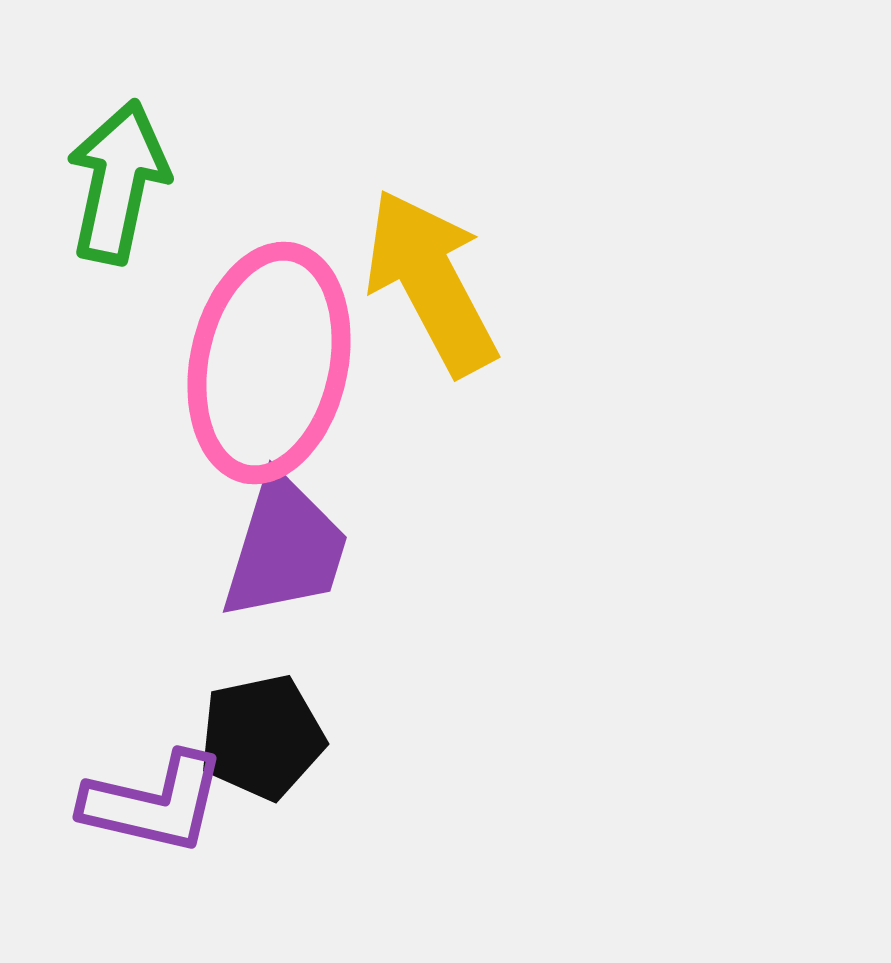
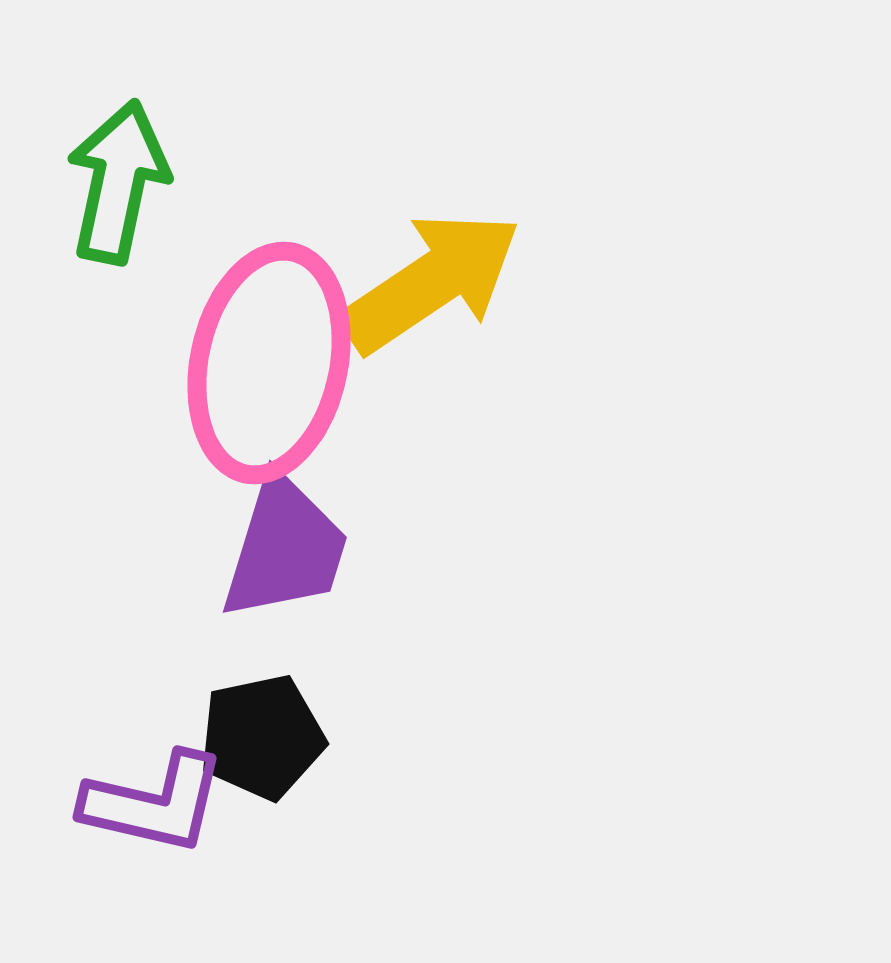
yellow arrow: rotated 84 degrees clockwise
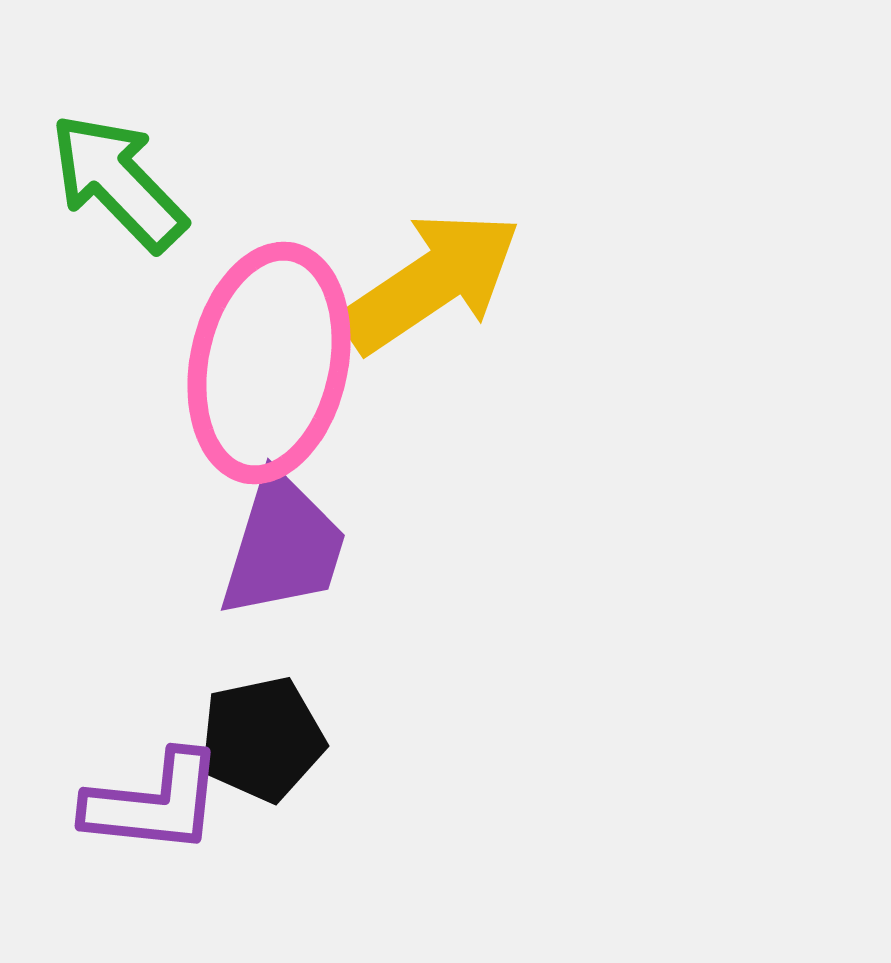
green arrow: rotated 56 degrees counterclockwise
purple trapezoid: moved 2 px left, 2 px up
black pentagon: moved 2 px down
purple L-shape: rotated 7 degrees counterclockwise
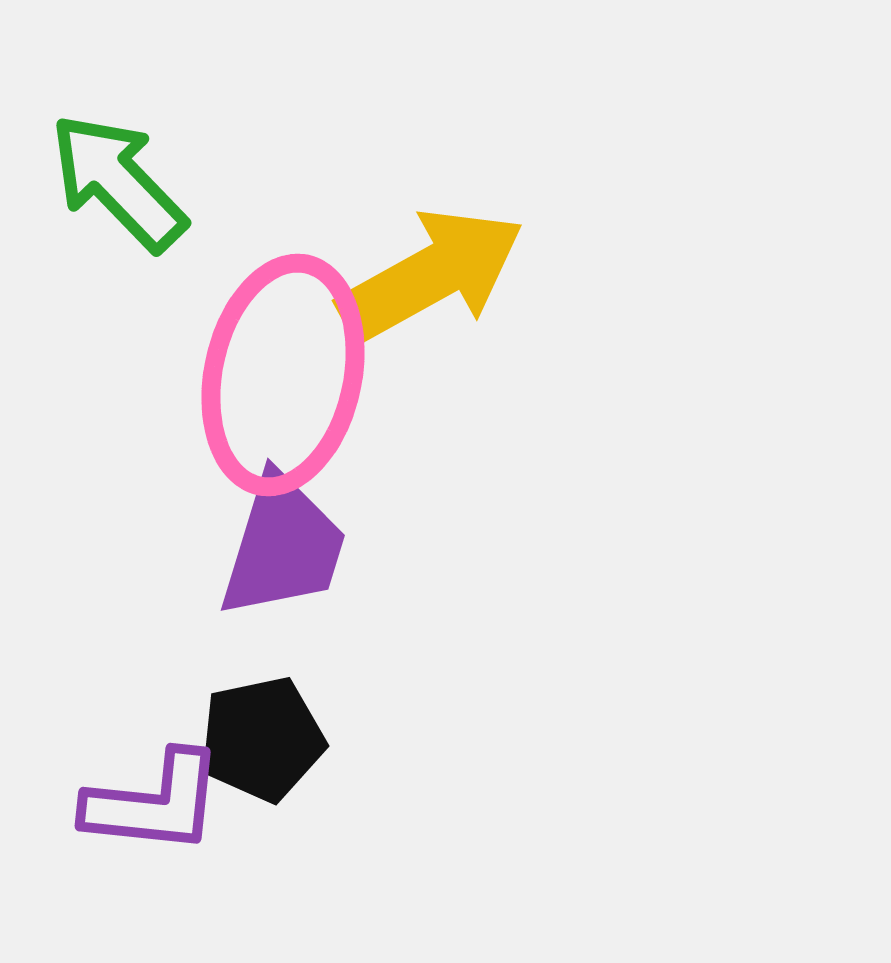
yellow arrow: moved 7 px up; rotated 5 degrees clockwise
pink ellipse: moved 14 px right, 12 px down
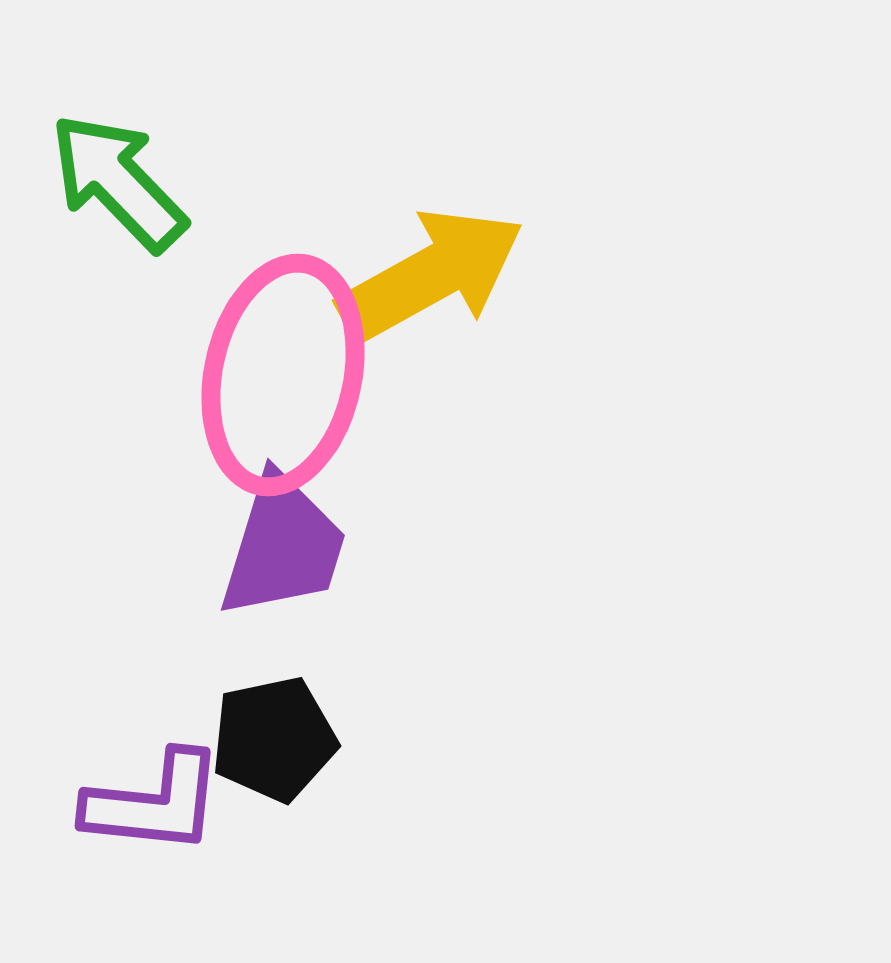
black pentagon: moved 12 px right
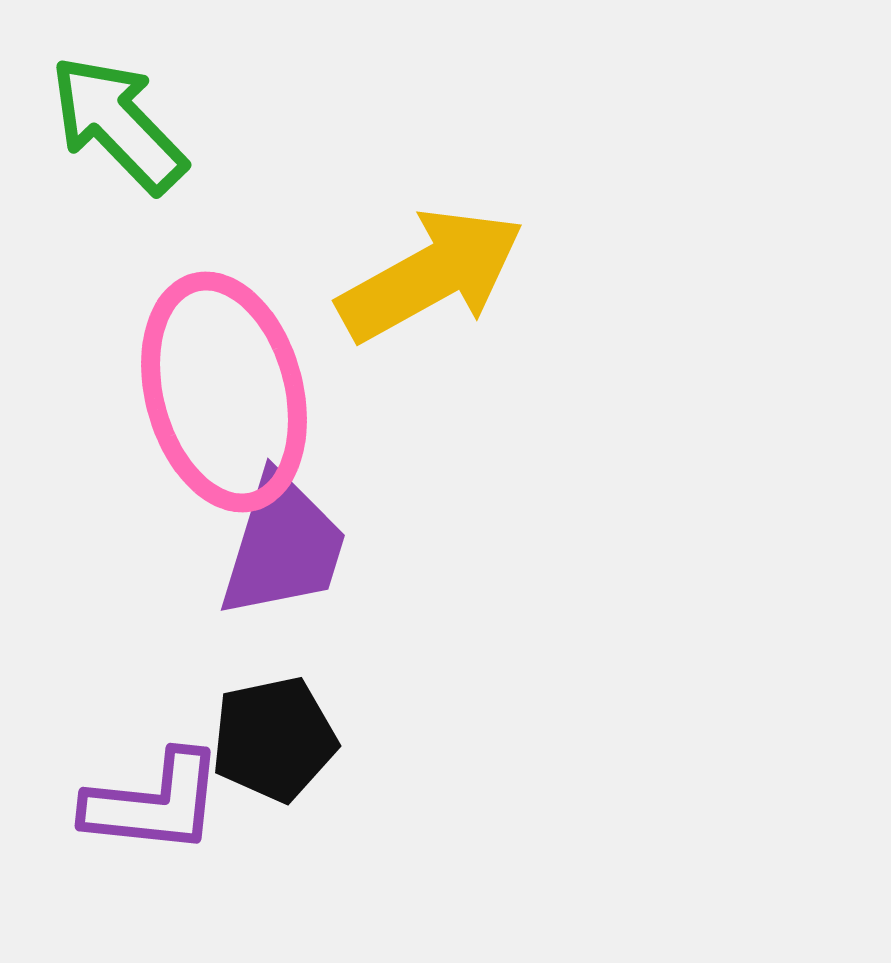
green arrow: moved 58 px up
pink ellipse: moved 59 px left, 17 px down; rotated 27 degrees counterclockwise
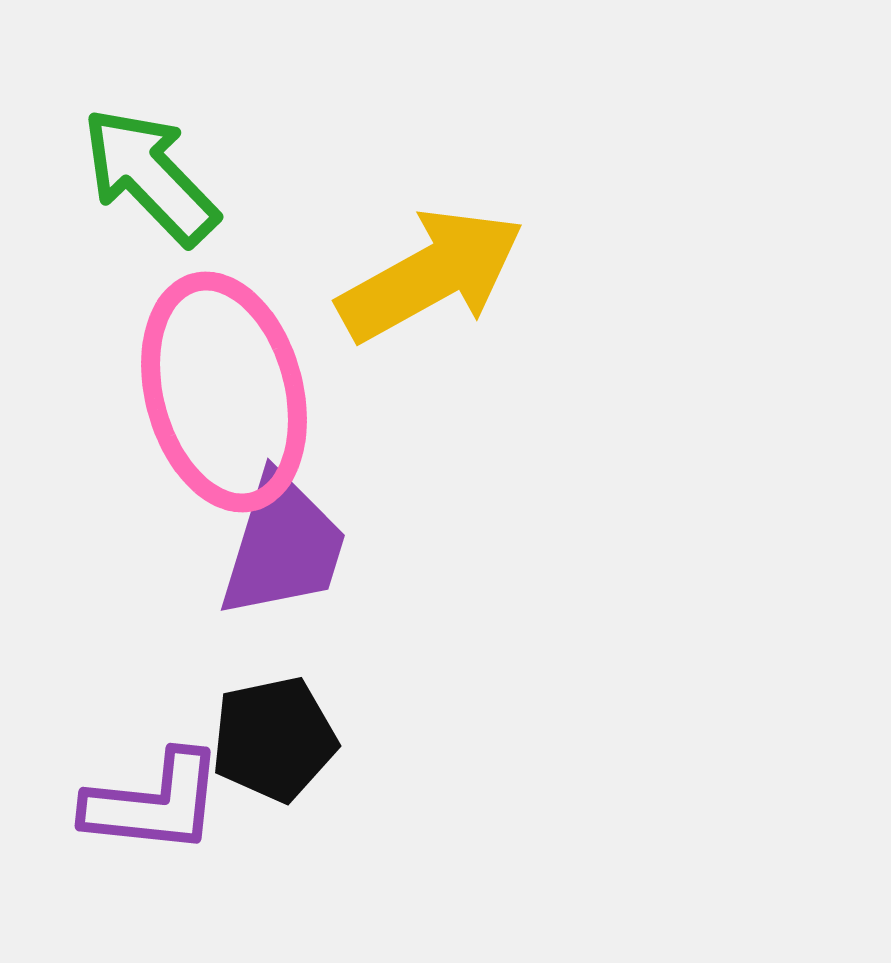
green arrow: moved 32 px right, 52 px down
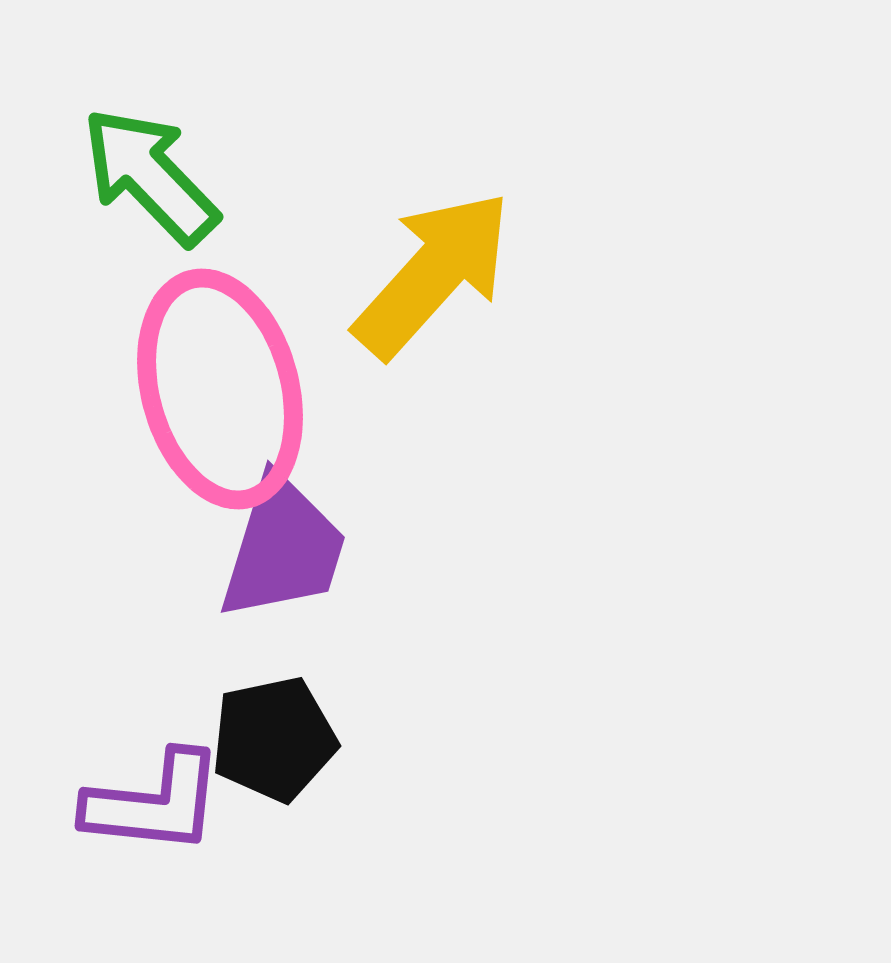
yellow arrow: moved 2 px right, 1 px up; rotated 19 degrees counterclockwise
pink ellipse: moved 4 px left, 3 px up
purple trapezoid: moved 2 px down
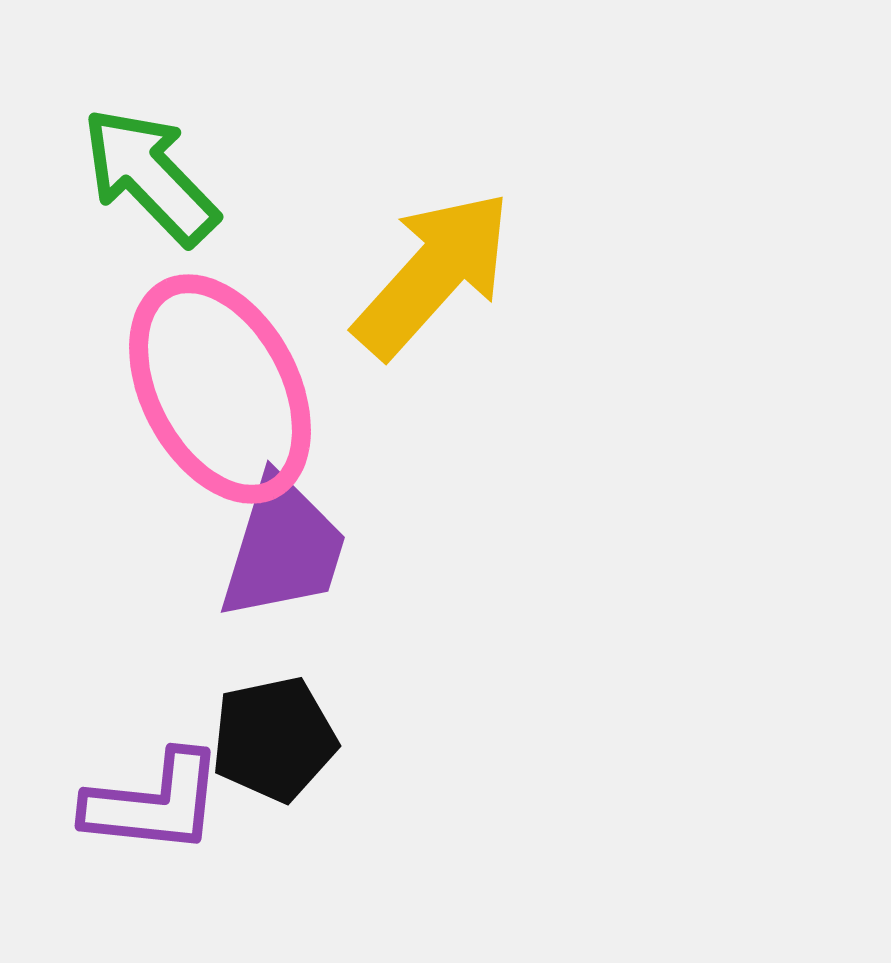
pink ellipse: rotated 13 degrees counterclockwise
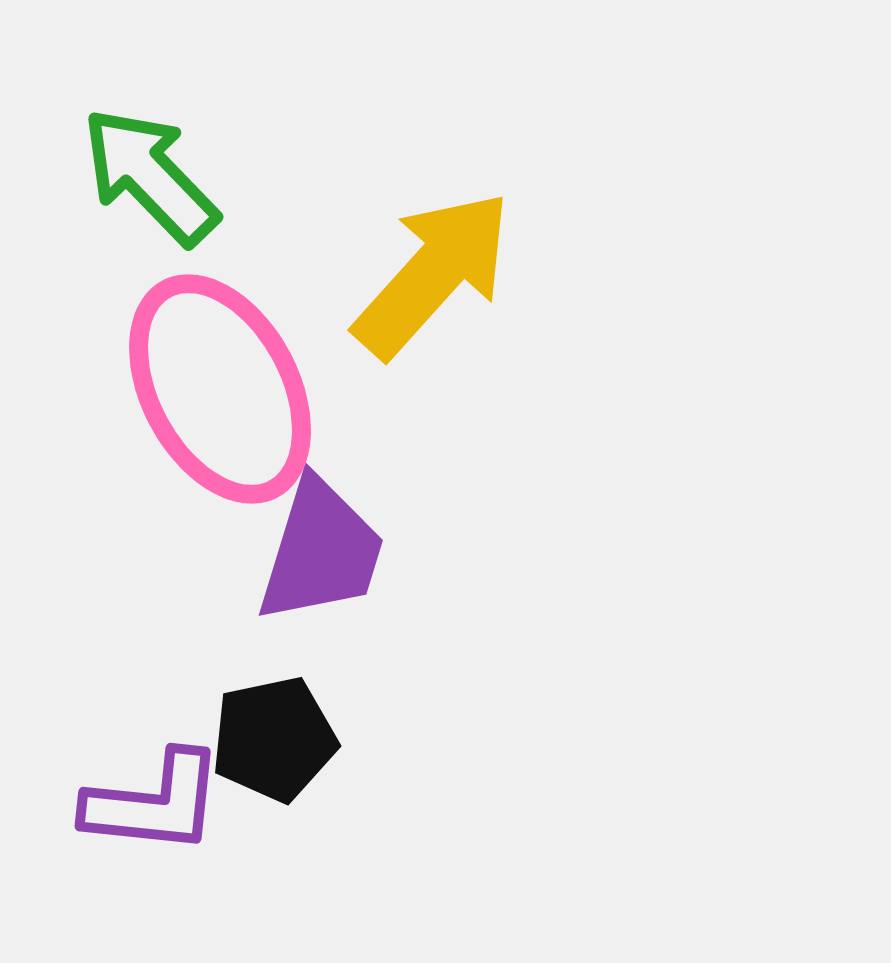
purple trapezoid: moved 38 px right, 3 px down
